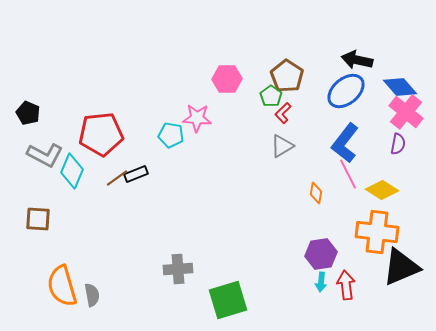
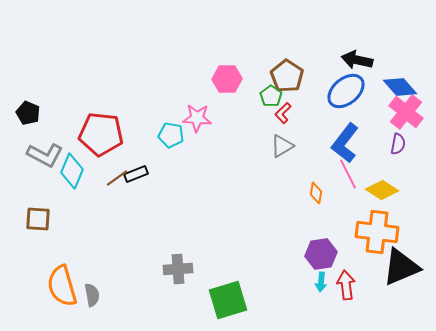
red pentagon: rotated 12 degrees clockwise
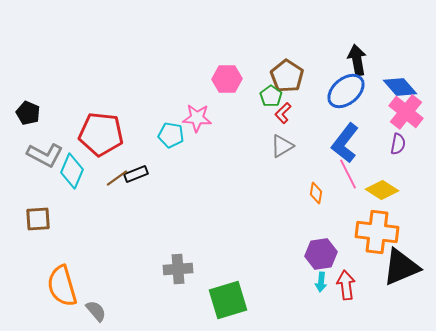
black arrow: rotated 68 degrees clockwise
brown square: rotated 8 degrees counterclockwise
gray semicircle: moved 4 px right, 16 px down; rotated 30 degrees counterclockwise
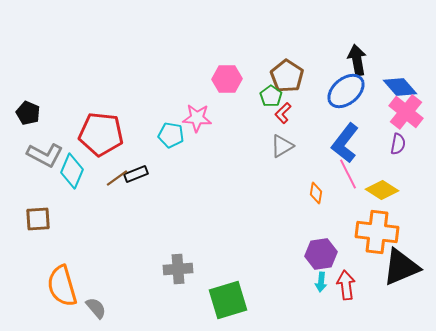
gray semicircle: moved 3 px up
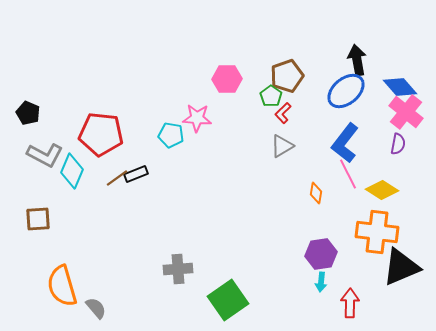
brown pentagon: rotated 20 degrees clockwise
red arrow: moved 4 px right, 18 px down; rotated 8 degrees clockwise
green square: rotated 18 degrees counterclockwise
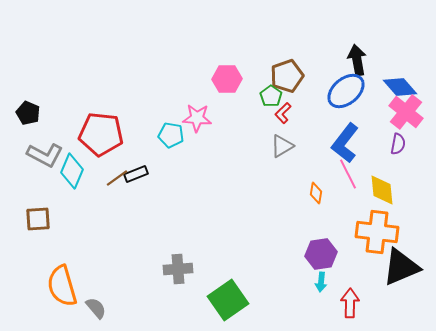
yellow diamond: rotated 52 degrees clockwise
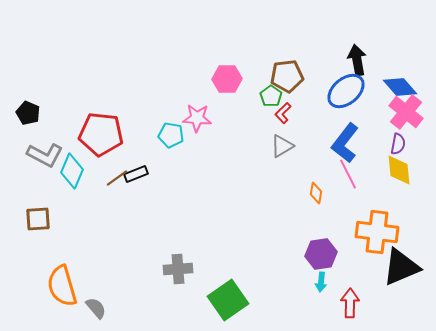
brown pentagon: rotated 12 degrees clockwise
yellow diamond: moved 17 px right, 20 px up
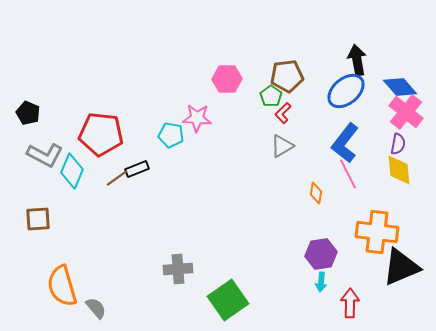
black rectangle: moved 1 px right, 5 px up
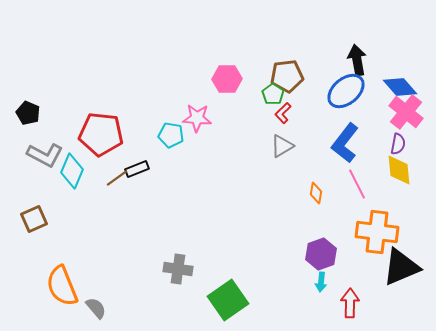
green pentagon: moved 2 px right, 2 px up
pink line: moved 9 px right, 10 px down
brown square: moved 4 px left; rotated 20 degrees counterclockwise
purple hexagon: rotated 12 degrees counterclockwise
gray cross: rotated 12 degrees clockwise
orange semicircle: rotated 6 degrees counterclockwise
